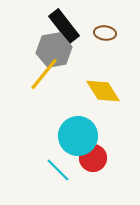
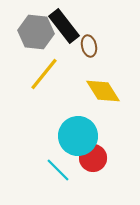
brown ellipse: moved 16 px left, 13 px down; rotated 70 degrees clockwise
gray hexagon: moved 18 px left, 18 px up; rotated 16 degrees clockwise
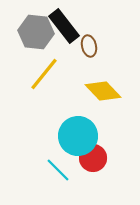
yellow diamond: rotated 12 degrees counterclockwise
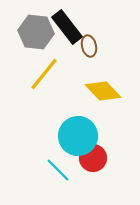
black rectangle: moved 3 px right, 1 px down
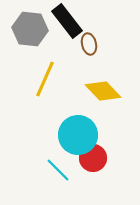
black rectangle: moved 6 px up
gray hexagon: moved 6 px left, 3 px up
brown ellipse: moved 2 px up
yellow line: moved 1 px right, 5 px down; rotated 15 degrees counterclockwise
cyan circle: moved 1 px up
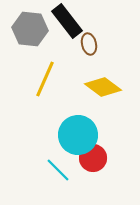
yellow diamond: moved 4 px up; rotated 9 degrees counterclockwise
